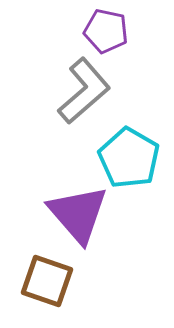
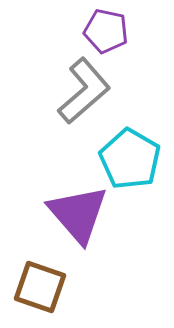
cyan pentagon: moved 1 px right, 1 px down
brown square: moved 7 px left, 6 px down
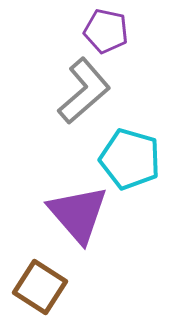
cyan pentagon: rotated 14 degrees counterclockwise
brown square: rotated 14 degrees clockwise
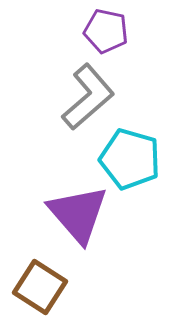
gray L-shape: moved 4 px right, 6 px down
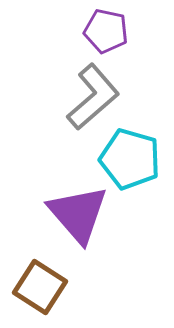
gray L-shape: moved 5 px right
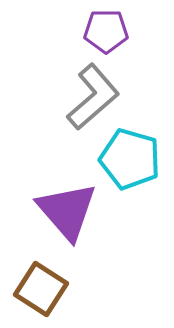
purple pentagon: rotated 12 degrees counterclockwise
purple triangle: moved 11 px left, 3 px up
brown square: moved 1 px right, 2 px down
